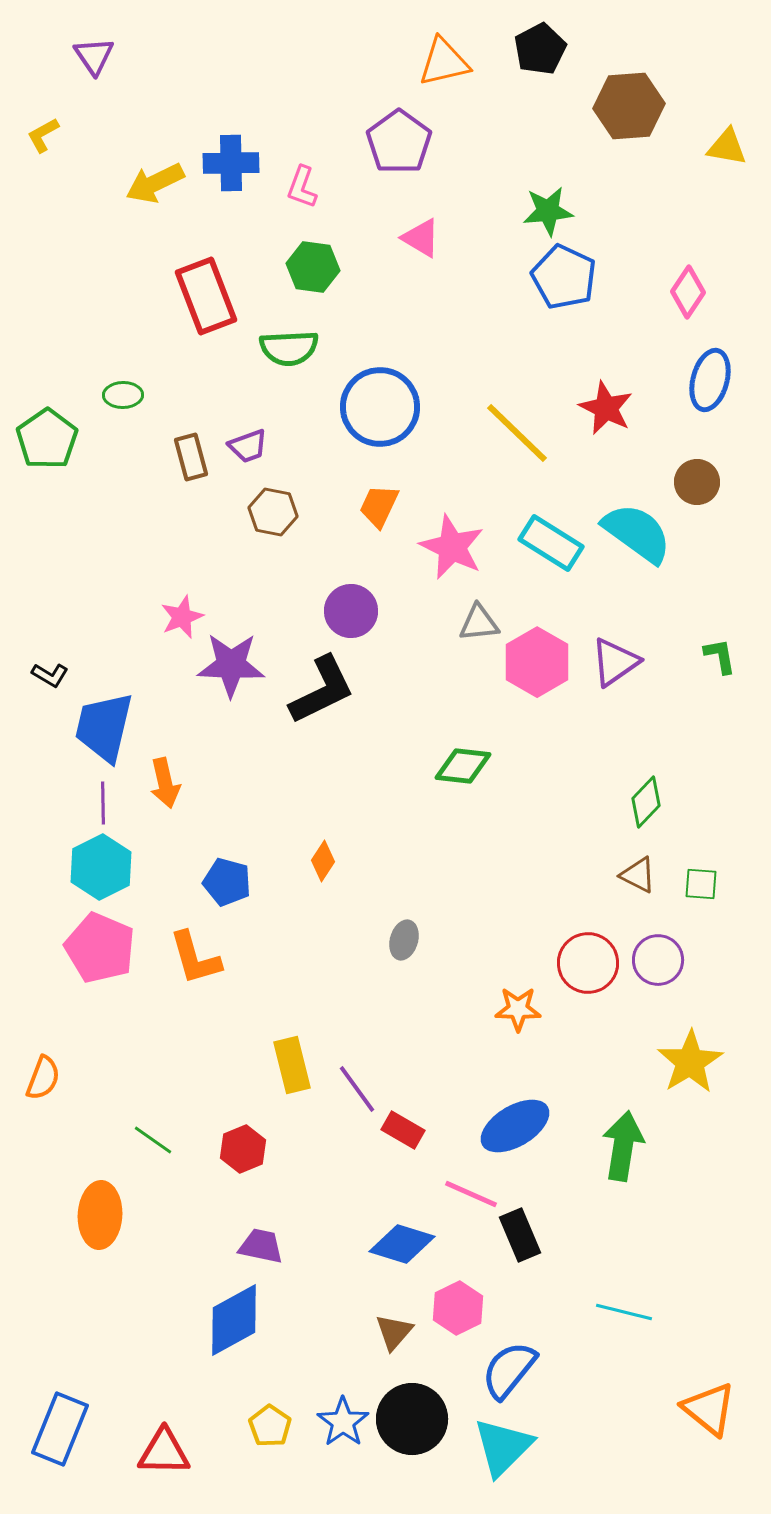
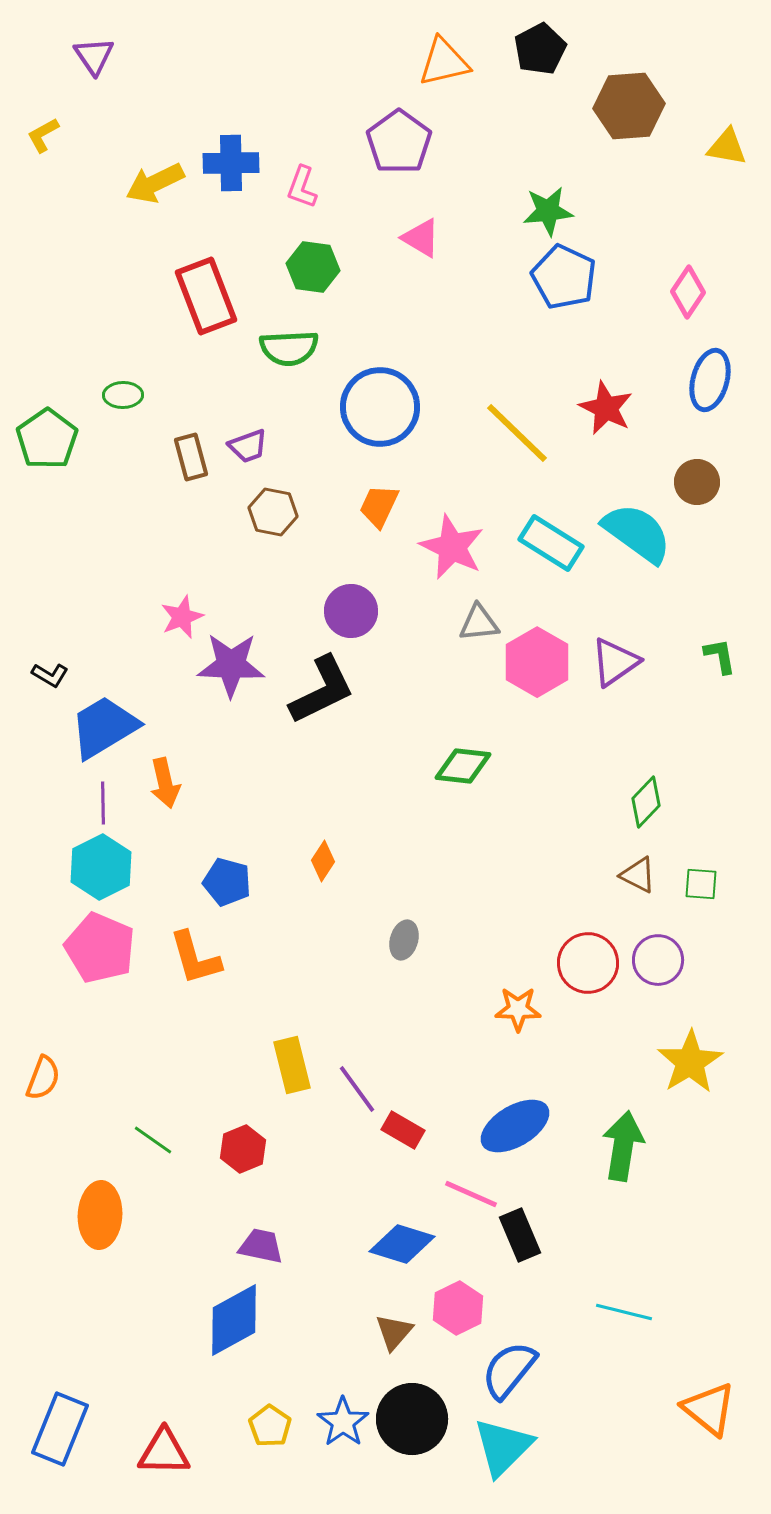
blue trapezoid at (104, 727): rotated 46 degrees clockwise
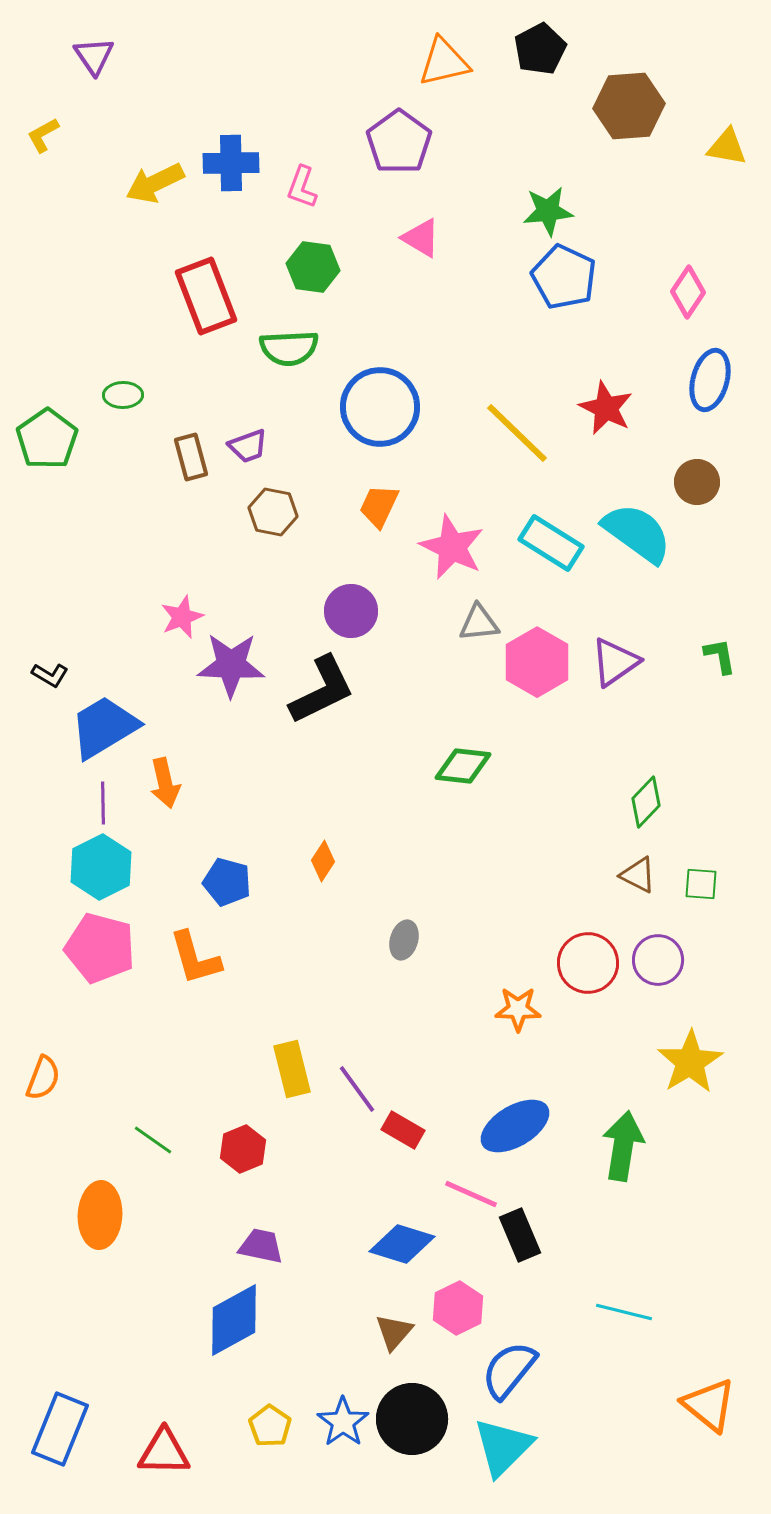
pink pentagon at (100, 948): rotated 8 degrees counterclockwise
yellow rectangle at (292, 1065): moved 4 px down
orange triangle at (709, 1409): moved 4 px up
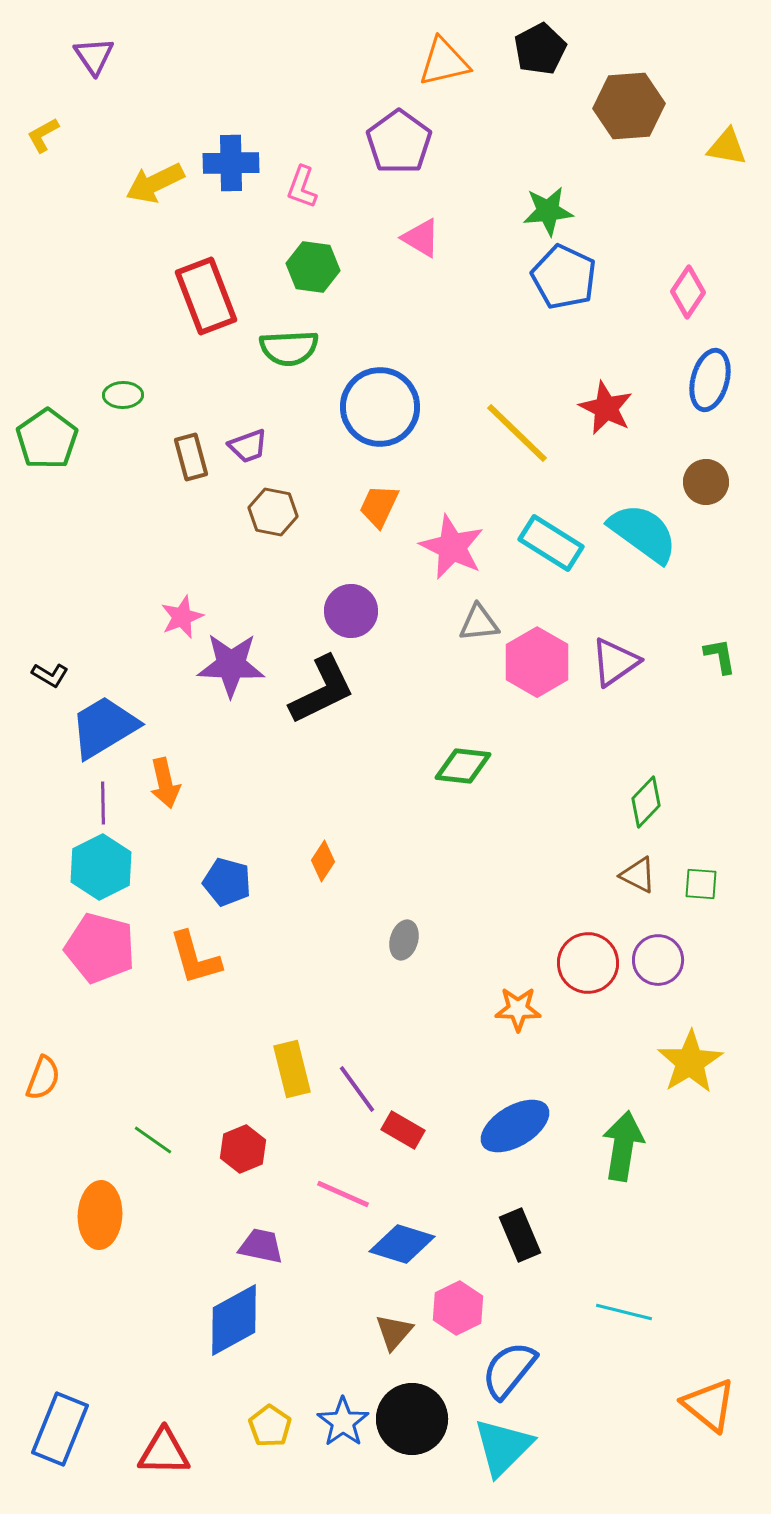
brown circle at (697, 482): moved 9 px right
cyan semicircle at (637, 533): moved 6 px right
pink line at (471, 1194): moved 128 px left
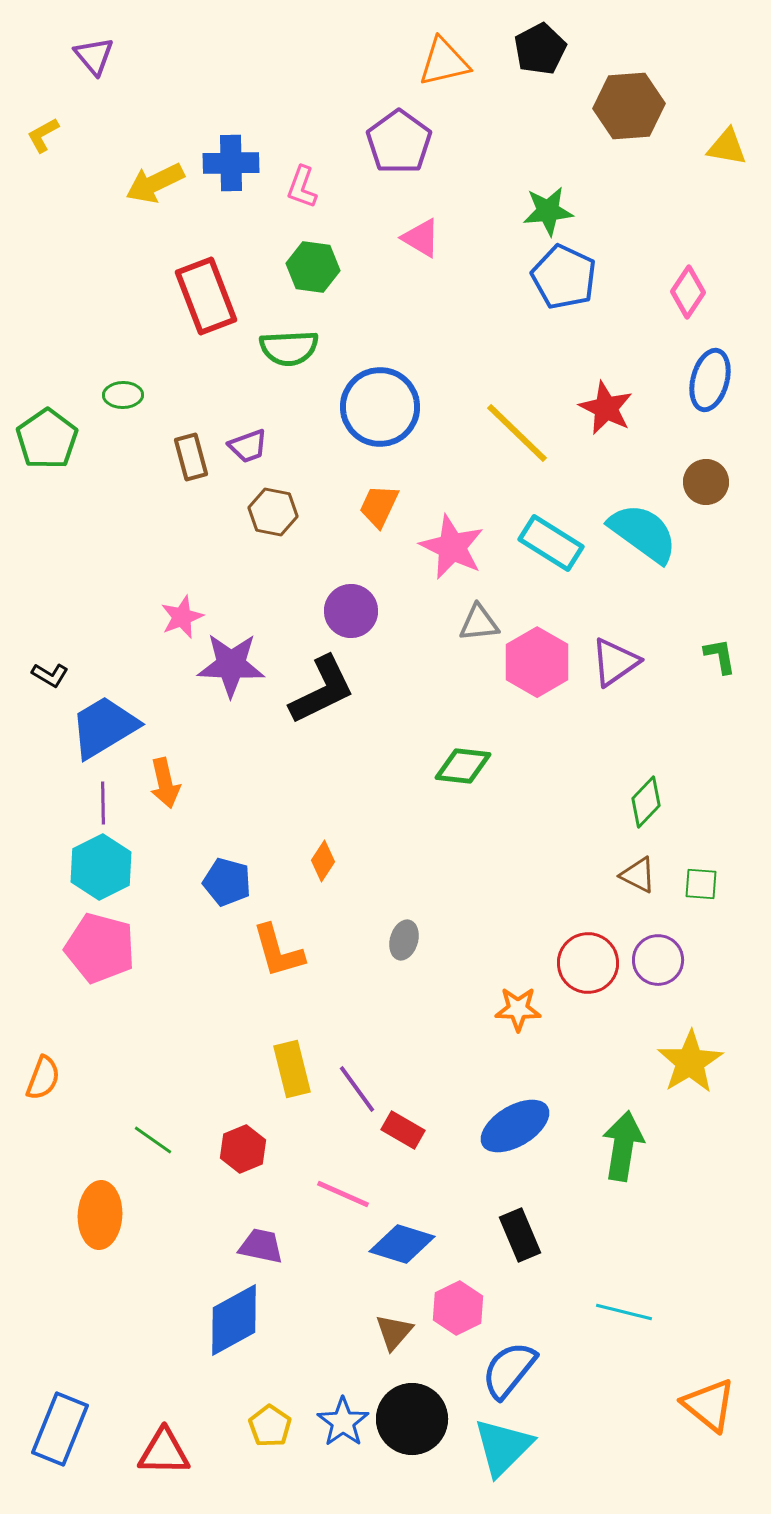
purple triangle at (94, 56): rotated 6 degrees counterclockwise
orange L-shape at (195, 958): moved 83 px right, 7 px up
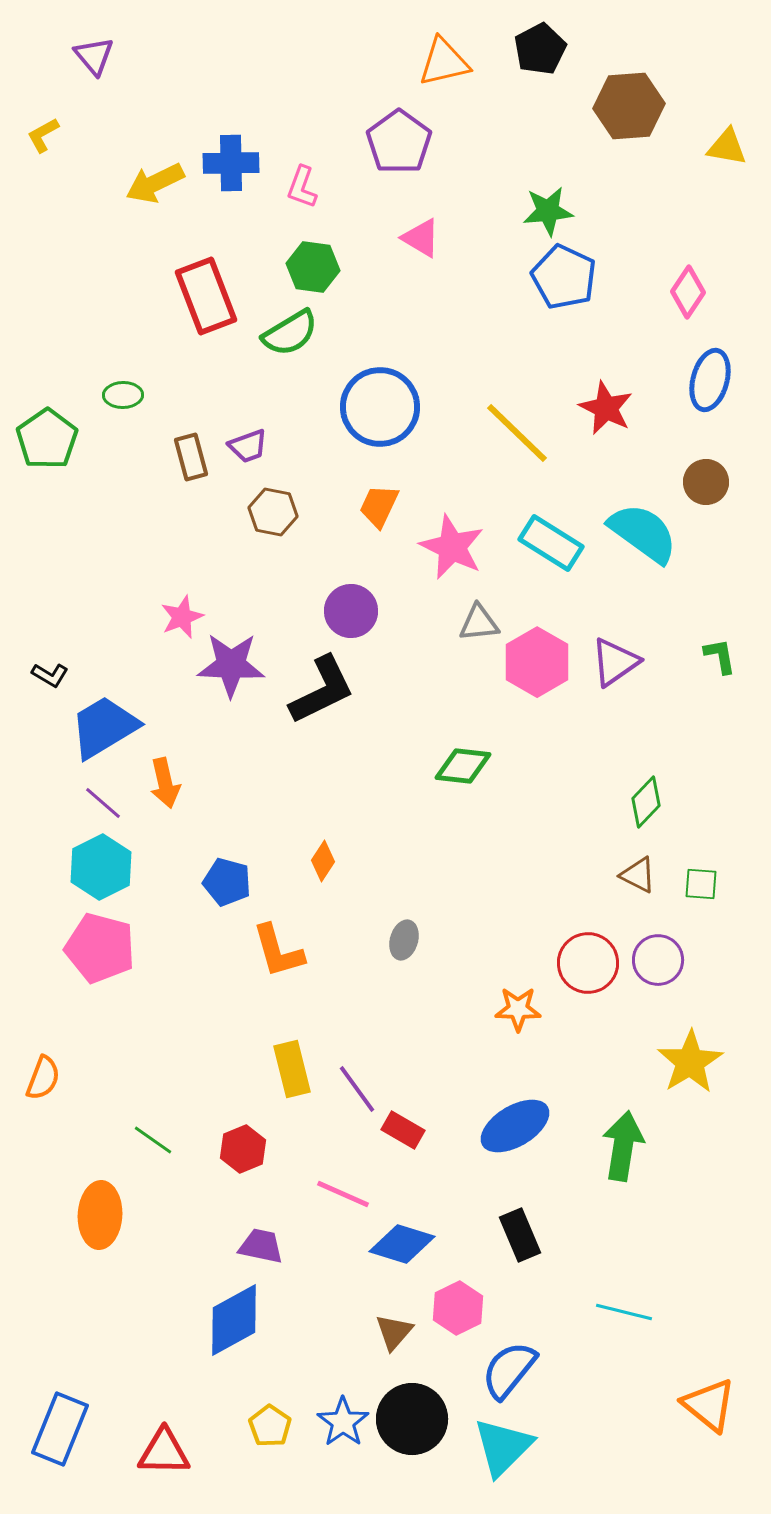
green semicircle at (289, 348): moved 1 px right, 15 px up; rotated 28 degrees counterclockwise
purple line at (103, 803): rotated 48 degrees counterclockwise
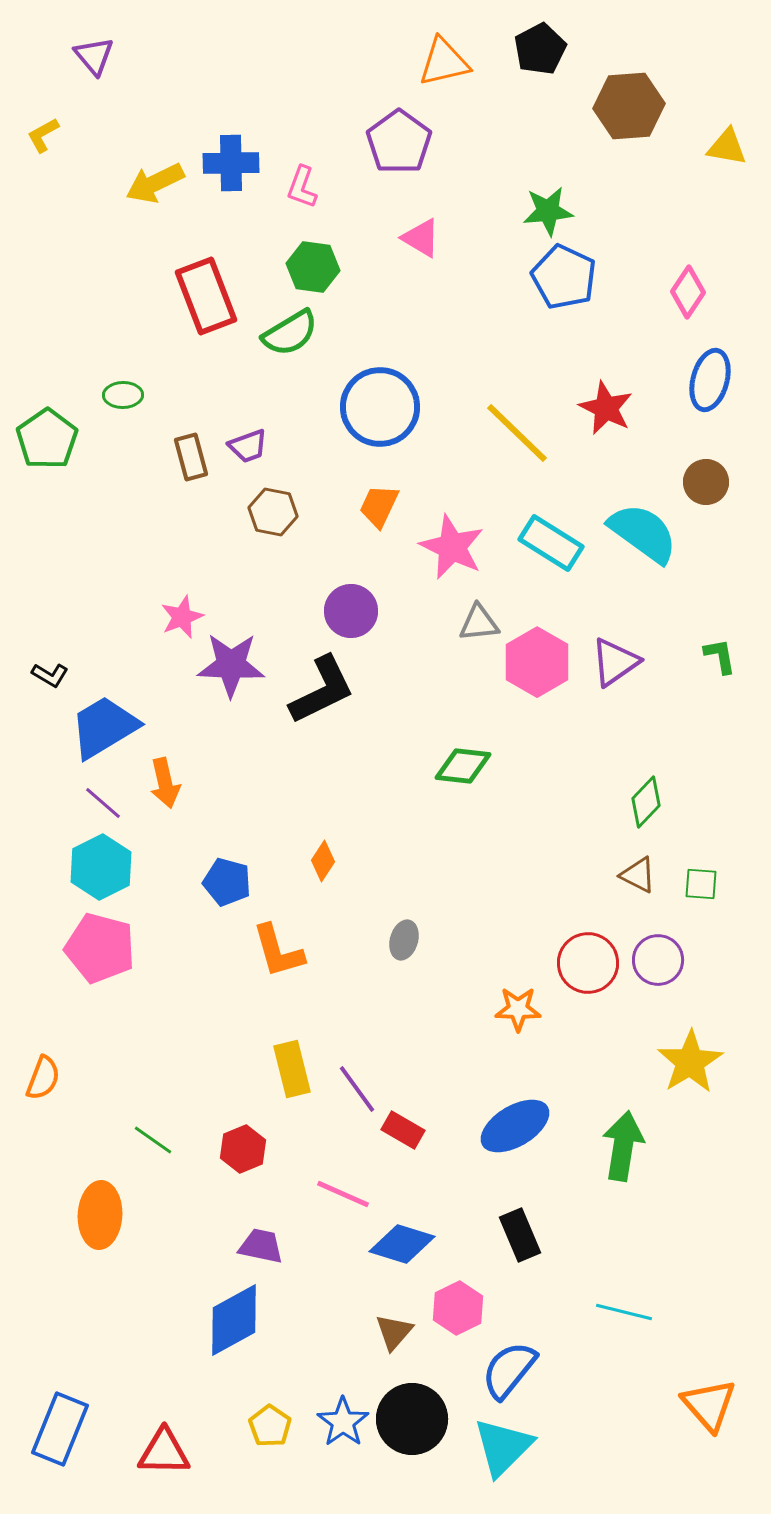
orange triangle at (709, 1405): rotated 10 degrees clockwise
